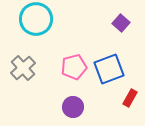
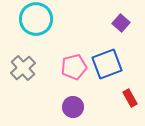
blue square: moved 2 px left, 5 px up
red rectangle: rotated 60 degrees counterclockwise
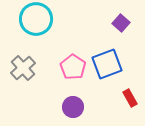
pink pentagon: moved 1 px left; rotated 25 degrees counterclockwise
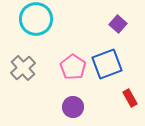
purple square: moved 3 px left, 1 px down
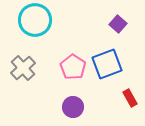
cyan circle: moved 1 px left, 1 px down
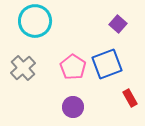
cyan circle: moved 1 px down
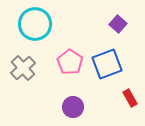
cyan circle: moved 3 px down
pink pentagon: moved 3 px left, 5 px up
